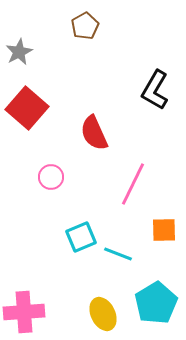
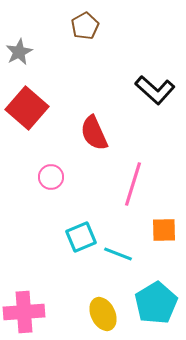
black L-shape: rotated 78 degrees counterclockwise
pink line: rotated 9 degrees counterclockwise
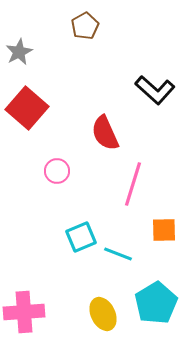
red semicircle: moved 11 px right
pink circle: moved 6 px right, 6 px up
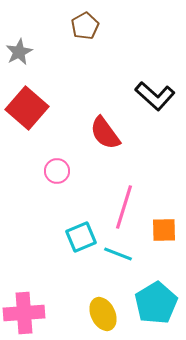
black L-shape: moved 6 px down
red semicircle: rotated 12 degrees counterclockwise
pink line: moved 9 px left, 23 px down
pink cross: moved 1 px down
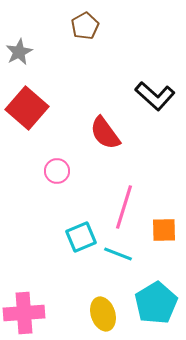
yellow ellipse: rotated 8 degrees clockwise
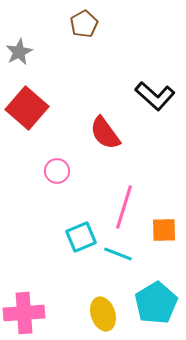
brown pentagon: moved 1 px left, 2 px up
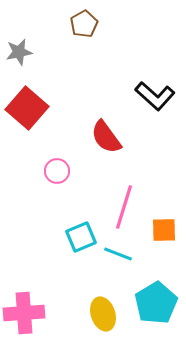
gray star: rotated 16 degrees clockwise
red semicircle: moved 1 px right, 4 px down
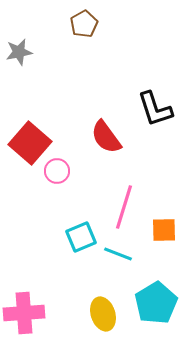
black L-shape: moved 13 px down; rotated 30 degrees clockwise
red square: moved 3 px right, 35 px down
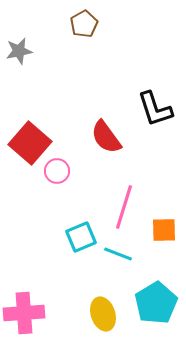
gray star: moved 1 px up
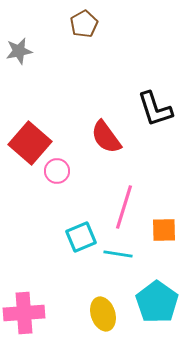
cyan line: rotated 12 degrees counterclockwise
cyan pentagon: moved 1 px right, 1 px up; rotated 6 degrees counterclockwise
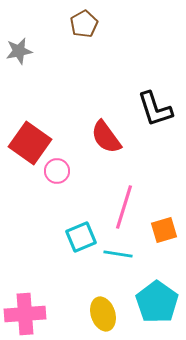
red square: rotated 6 degrees counterclockwise
orange square: rotated 16 degrees counterclockwise
pink cross: moved 1 px right, 1 px down
